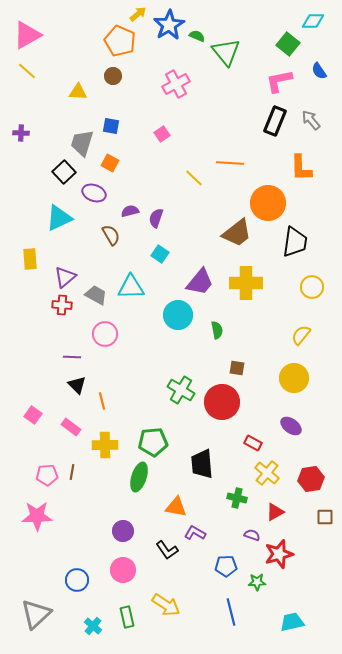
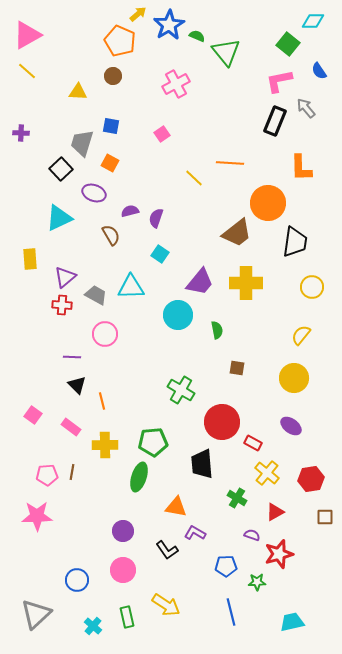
gray arrow at (311, 120): moved 5 px left, 12 px up
black square at (64, 172): moved 3 px left, 3 px up
red circle at (222, 402): moved 20 px down
green cross at (237, 498): rotated 18 degrees clockwise
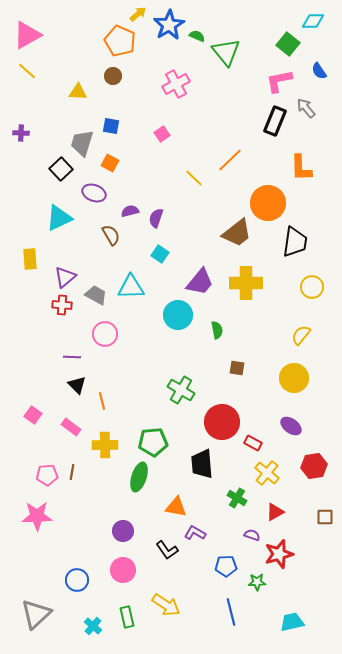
orange line at (230, 163): moved 3 px up; rotated 48 degrees counterclockwise
red hexagon at (311, 479): moved 3 px right, 13 px up
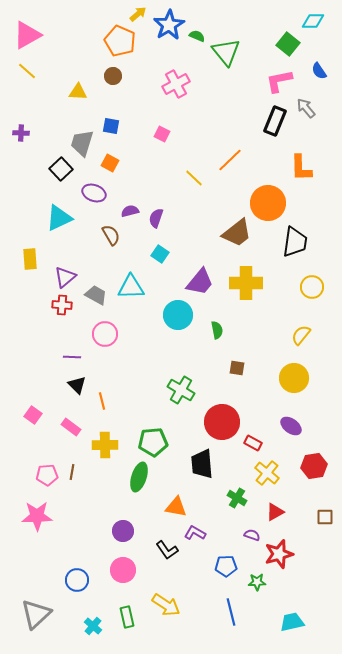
pink square at (162, 134): rotated 28 degrees counterclockwise
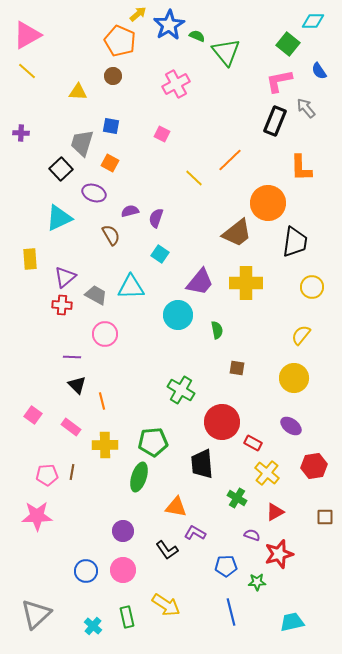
blue circle at (77, 580): moved 9 px right, 9 px up
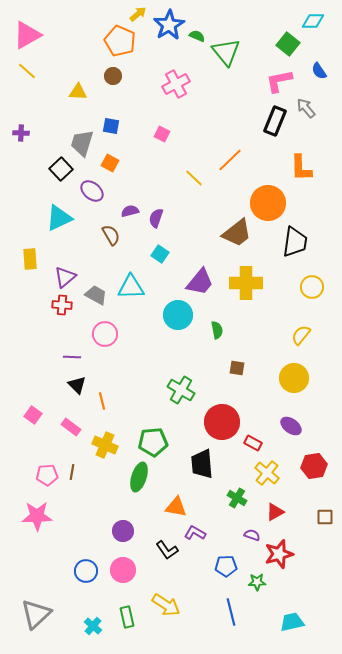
purple ellipse at (94, 193): moved 2 px left, 2 px up; rotated 20 degrees clockwise
yellow cross at (105, 445): rotated 25 degrees clockwise
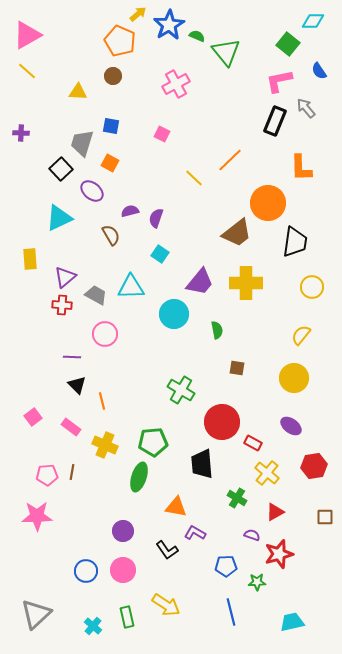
cyan circle at (178, 315): moved 4 px left, 1 px up
pink square at (33, 415): moved 2 px down; rotated 18 degrees clockwise
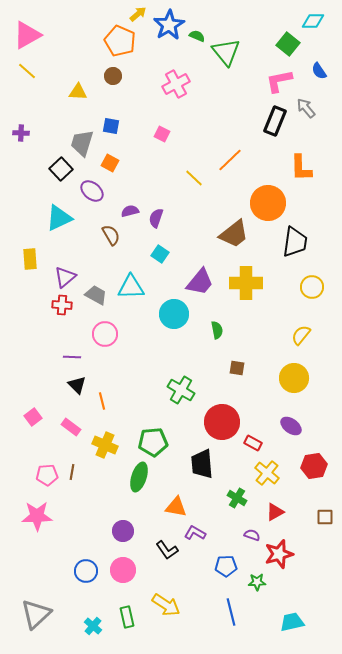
brown trapezoid at (237, 233): moved 3 px left, 1 px down
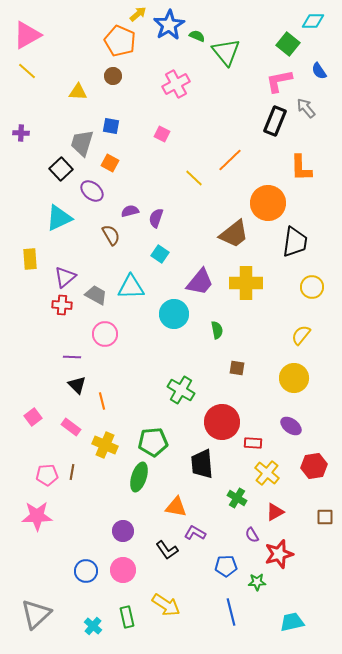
red rectangle at (253, 443): rotated 24 degrees counterclockwise
purple semicircle at (252, 535): rotated 140 degrees counterclockwise
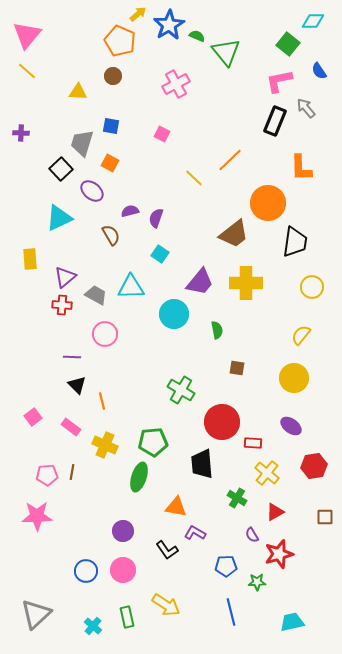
pink triangle at (27, 35): rotated 20 degrees counterclockwise
